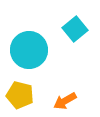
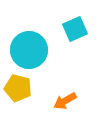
cyan square: rotated 15 degrees clockwise
yellow pentagon: moved 2 px left, 7 px up
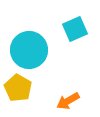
yellow pentagon: rotated 16 degrees clockwise
orange arrow: moved 3 px right
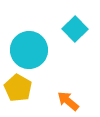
cyan square: rotated 20 degrees counterclockwise
orange arrow: rotated 70 degrees clockwise
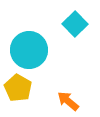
cyan square: moved 5 px up
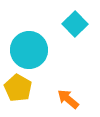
orange arrow: moved 2 px up
